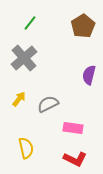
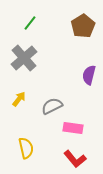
gray semicircle: moved 4 px right, 2 px down
red L-shape: rotated 25 degrees clockwise
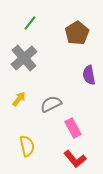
brown pentagon: moved 6 px left, 7 px down
purple semicircle: rotated 24 degrees counterclockwise
gray semicircle: moved 1 px left, 2 px up
pink rectangle: rotated 54 degrees clockwise
yellow semicircle: moved 1 px right, 2 px up
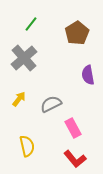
green line: moved 1 px right, 1 px down
purple semicircle: moved 1 px left
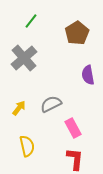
green line: moved 3 px up
yellow arrow: moved 9 px down
red L-shape: rotated 135 degrees counterclockwise
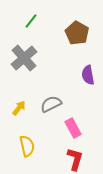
brown pentagon: rotated 10 degrees counterclockwise
red L-shape: rotated 10 degrees clockwise
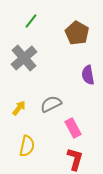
yellow semicircle: rotated 25 degrees clockwise
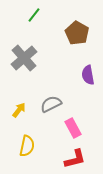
green line: moved 3 px right, 6 px up
yellow arrow: moved 2 px down
red L-shape: rotated 60 degrees clockwise
